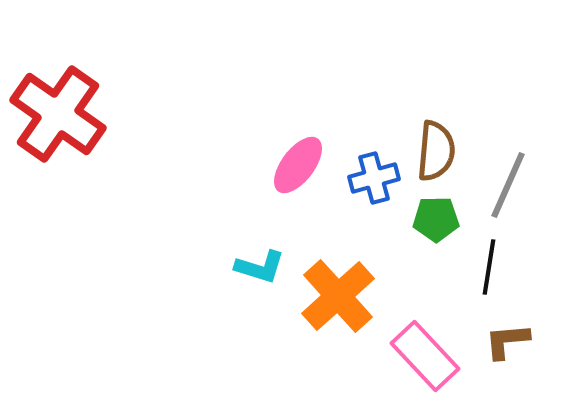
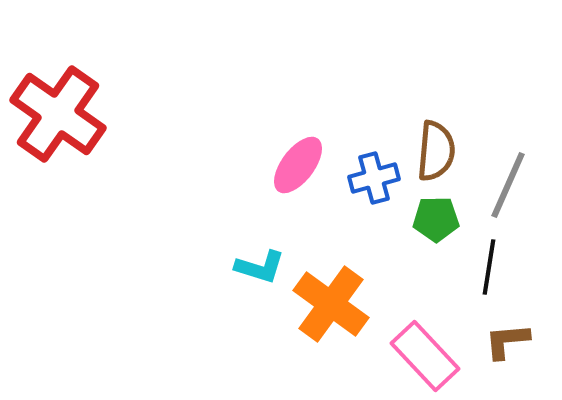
orange cross: moved 7 px left, 8 px down; rotated 12 degrees counterclockwise
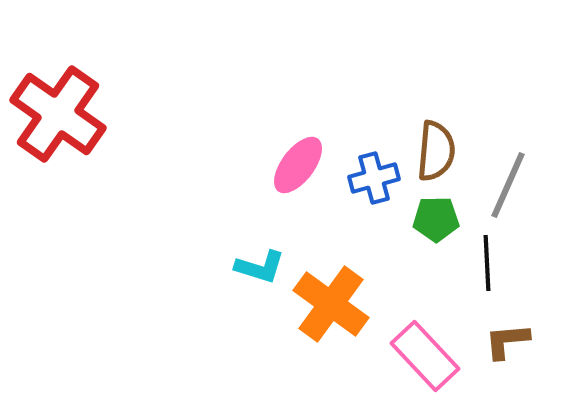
black line: moved 2 px left, 4 px up; rotated 12 degrees counterclockwise
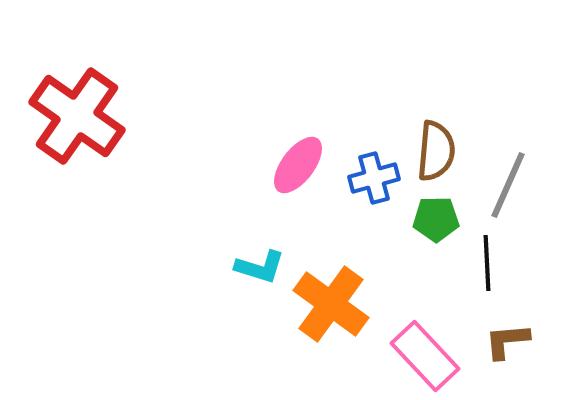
red cross: moved 19 px right, 2 px down
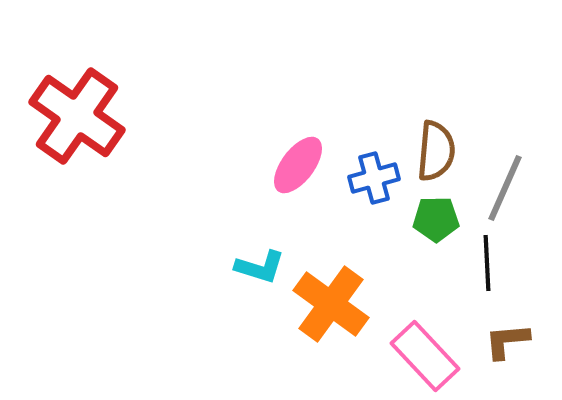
gray line: moved 3 px left, 3 px down
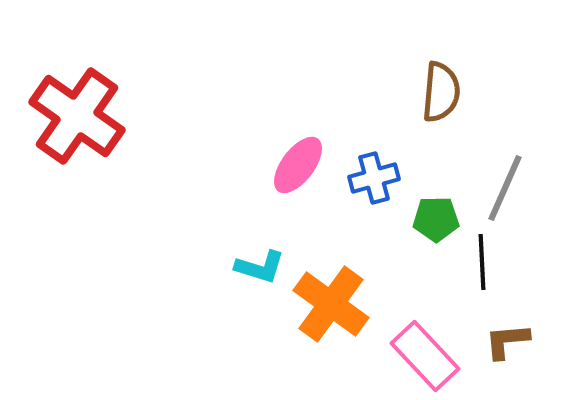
brown semicircle: moved 5 px right, 59 px up
black line: moved 5 px left, 1 px up
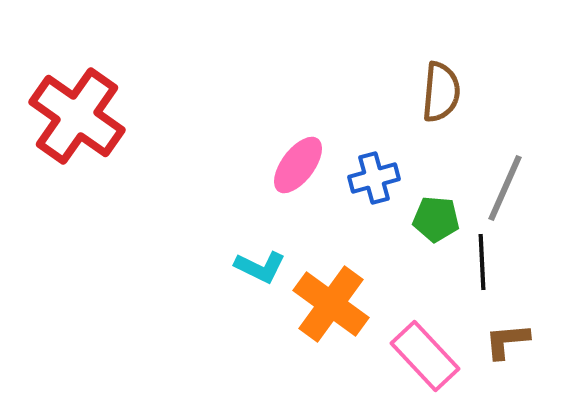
green pentagon: rotated 6 degrees clockwise
cyan L-shape: rotated 9 degrees clockwise
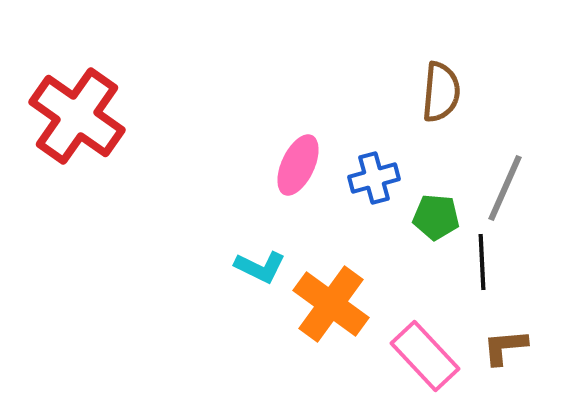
pink ellipse: rotated 12 degrees counterclockwise
green pentagon: moved 2 px up
brown L-shape: moved 2 px left, 6 px down
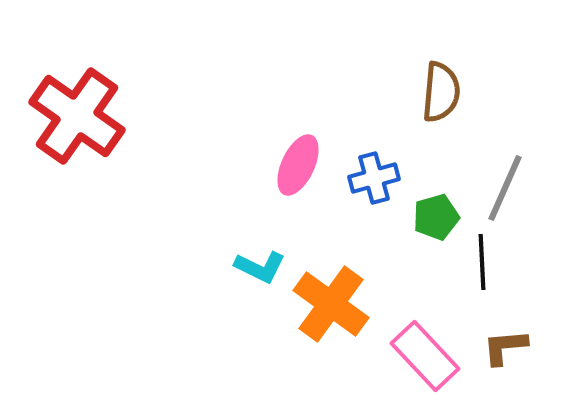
green pentagon: rotated 21 degrees counterclockwise
